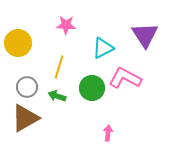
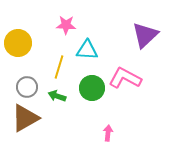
purple triangle: rotated 20 degrees clockwise
cyan triangle: moved 16 px left, 2 px down; rotated 30 degrees clockwise
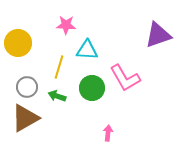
purple triangle: moved 13 px right; rotated 24 degrees clockwise
pink L-shape: rotated 148 degrees counterclockwise
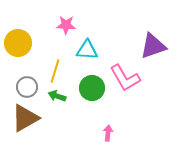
purple triangle: moved 5 px left, 11 px down
yellow line: moved 4 px left, 4 px down
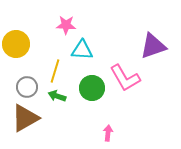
yellow circle: moved 2 px left, 1 px down
cyan triangle: moved 5 px left
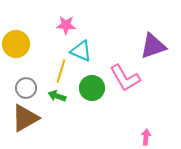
cyan triangle: moved 1 px left, 1 px down; rotated 20 degrees clockwise
yellow line: moved 6 px right
gray circle: moved 1 px left, 1 px down
pink arrow: moved 38 px right, 4 px down
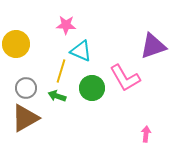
pink arrow: moved 3 px up
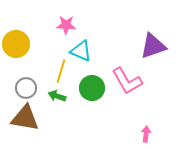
pink L-shape: moved 2 px right, 3 px down
brown triangle: rotated 40 degrees clockwise
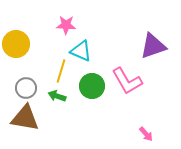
green circle: moved 2 px up
pink arrow: rotated 133 degrees clockwise
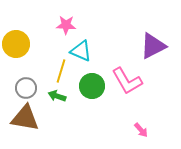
purple triangle: rotated 8 degrees counterclockwise
pink arrow: moved 5 px left, 4 px up
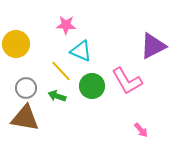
yellow line: rotated 60 degrees counterclockwise
